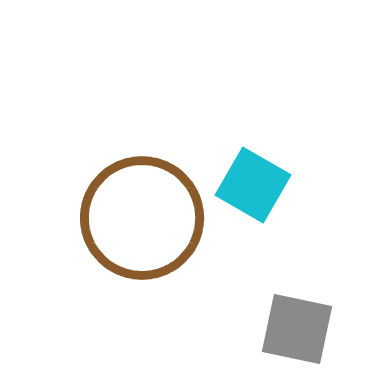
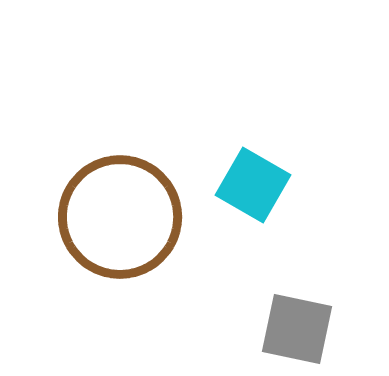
brown circle: moved 22 px left, 1 px up
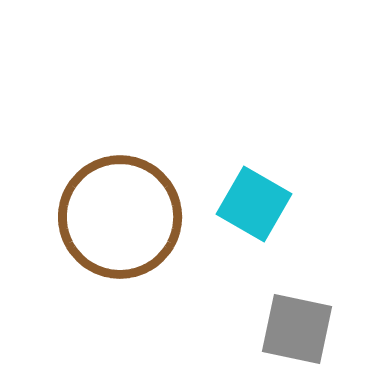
cyan square: moved 1 px right, 19 px down
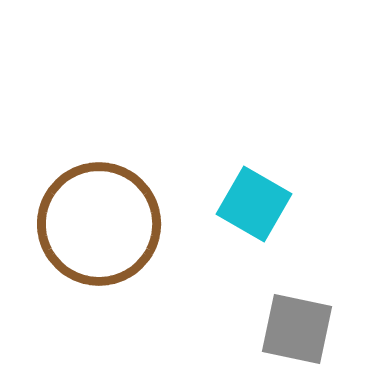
brown circle: moved 21 px left, 7 px down
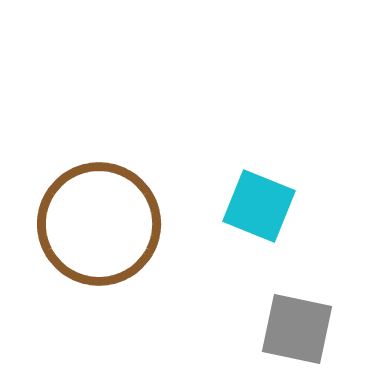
cyan square: moved 5 px right, 2 px down; rotated 8 degrees counterclockwise
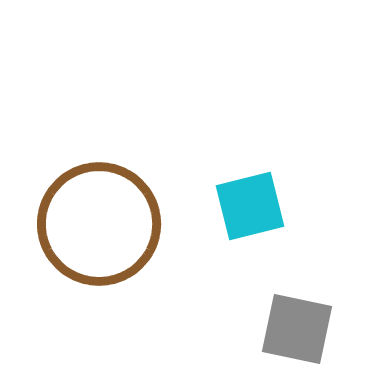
cyan square: moved 9 px left; rotated 36 degrees counterclockwise
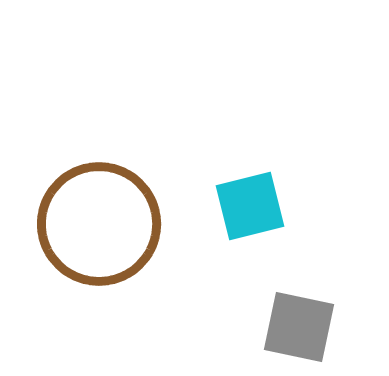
gray square: moved 2 px right, 2 px up
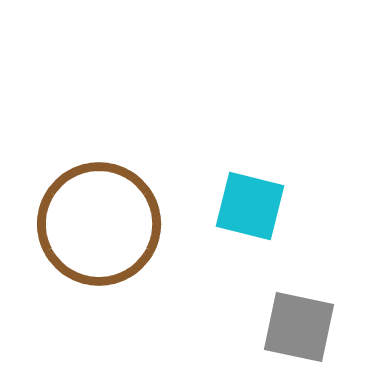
cyan square: rotated 28 degrees clockwise
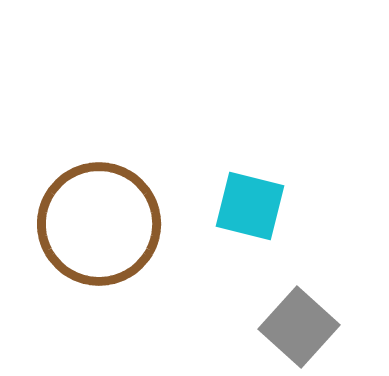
gray square: rotated 30 degrees clockwise
